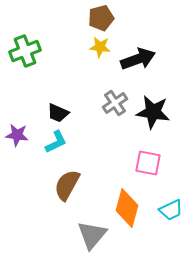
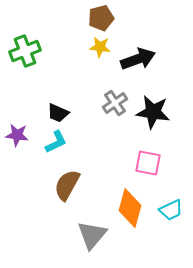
orange diamond: moved 3 px right
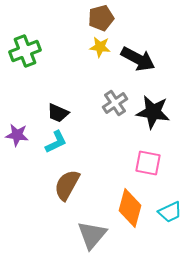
black arrow: rotated 48 degrees clockwise
cyan trapezoid: moved 1 px left, 2 px down
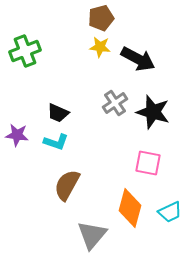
black star: rotated 8 degrees clockwise
cyan L-shape: rotated 45 degrees clockwise
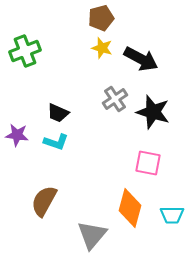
yellow star: moved 2 px right, 1 px down; rotated 10 degrees clockwise
black arrow: moved 3 px right
gray cross: moved 4 px up
brown semicircle: moved 23 px left, 16 px down
cyan trapezoid: moved 2 px right, 3 px down; rotated 25 degrees clockwise
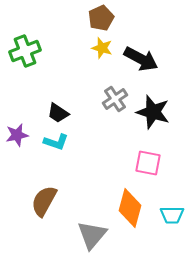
brown pentagon: rotated 10 degrees counterclockwise
black trapezoid: rotated 10 degrees clockwise
purple star: rotated 20 degrees counterclockwise
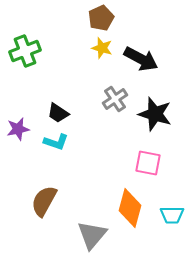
black star: moved 2 px right, 2 px down
purple star: moved 1 px right, 6 px up
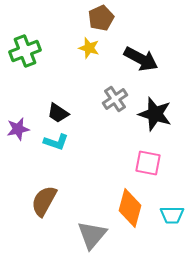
yellow star: moved 13 px left
